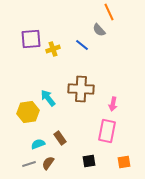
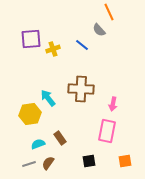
yellow hexagon: moved 2 px right, 2 px down
orange square: moved 1 px right, 1 px up
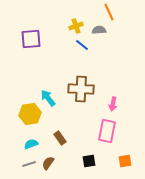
gray semicircle: rotated 128 degrees clockwise
yellow cross: moved 23 px right, 23 px up
cyan semicircle: moved 7 px left
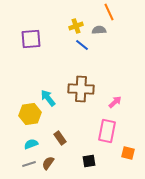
pink arrow: moved 2 px right, 2 px up; rotated 144 degrees counterclockwise
orange square: moved 3 px right, 8 px up; rotated 24 degrees clockwise
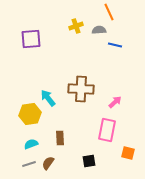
blue line: moved 33 px right; rotated 24 degrees counterclockwise
pink rectangle: moved 1 px up
brown rectangle: rotated 32 degrees clockwise
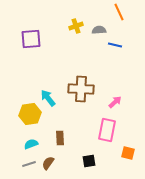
orange line: moved 10 px right
